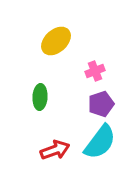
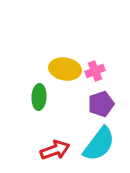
yellow ellipse: moved 9 px right, 28 px down; rotated 52 degrees clockwise
green ellipse: moved 1 px left
cyan semicircle: moved 1 px left, 2 px down
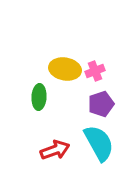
cyan semicircle: moved 1 px up; rotated 66 degrees counterclockwise
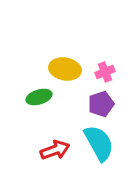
pink cross: moved 10 px right, 1 px down
green ellipse: rotated 70 degrees clockwise
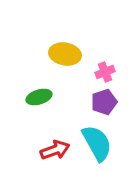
yellow ellipse: moved 15 px up
purple pentagon: moved 3 px right, 2 px up
cyan semicircle: moved 2 px left
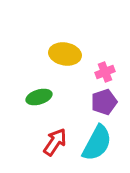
cyan semicircle: rotated 57 degrees clockwise
red arrow: moved 8 px up; rotated 36 degrees counterclockwise
